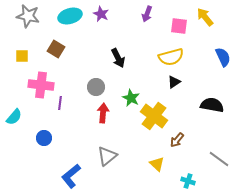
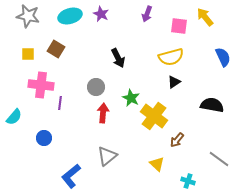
yellow square: moved 6 px right, 2 px up
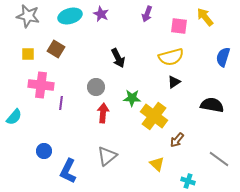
blue semicircle: rotated 138 degrees counterclockwise
green star: moved 1 px right; rotated 24 degrees counterclockwise
purple line: moved 1 px right
blue circle: moved 13 px down
blue L-shape: moved 3 px left, 5 px up; rotated 25 degrees counterclockwise
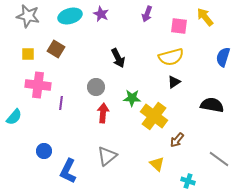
pink cross: moved 3 px left
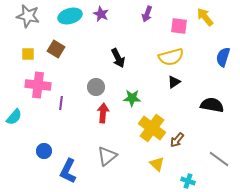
yellow cross: moved 2 px left, 12 px down
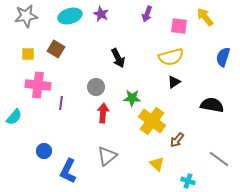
gray star: moved 2 px left; rotated 20 degrees counterclockwise
yellow cross: moved 7 px up
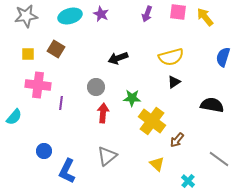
pink square: moved 1 px left, 14 px up
black arrow: rotated 96 degrees clockwise
blue L-shape: moved 1 px left
cyan cross: rotated 24 degrees clockwise
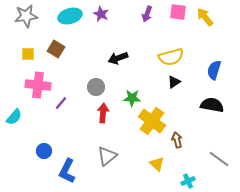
blue semicircle: moved 9 px left, 13 px down
purple line: rotated 32 degrees clockwise
brown arrow: rotated 126 degrees clockwise
cyan cross: rotated 24 degrees clockwise
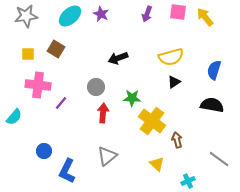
cyan ellipse: rotated 25 degrees counterclockwise
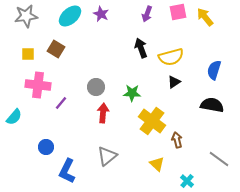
pink square: rotated 18 degrees counterclockwise
black arrow: moved 23 px right, 10 px up; rotated 90 degrees clockwise
green star: moved 5 px up
blue circle: moved 2 px right, 4 px up
cyan cross: moved 1 px left; rotated 24 degrees counterclockwise
